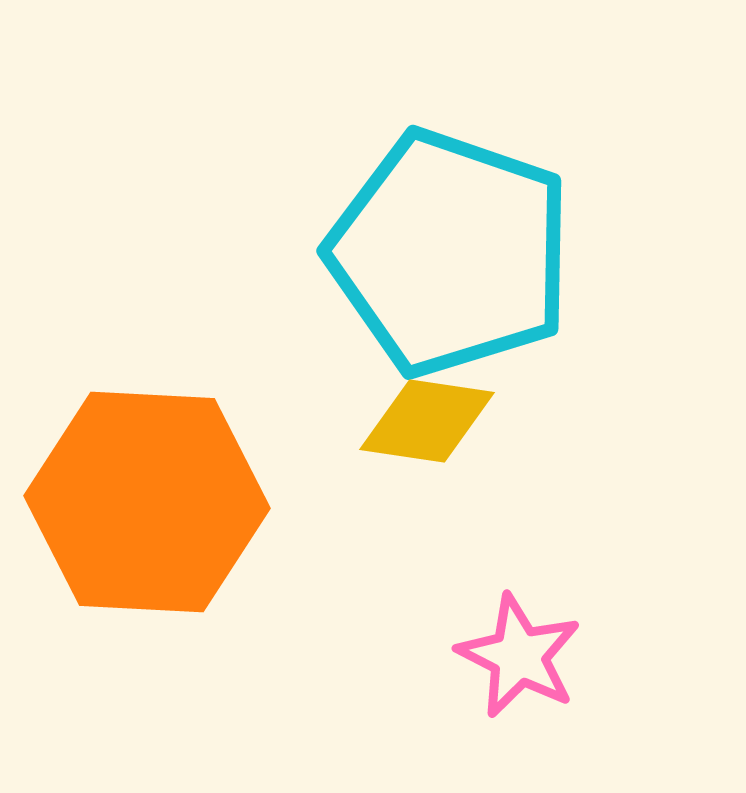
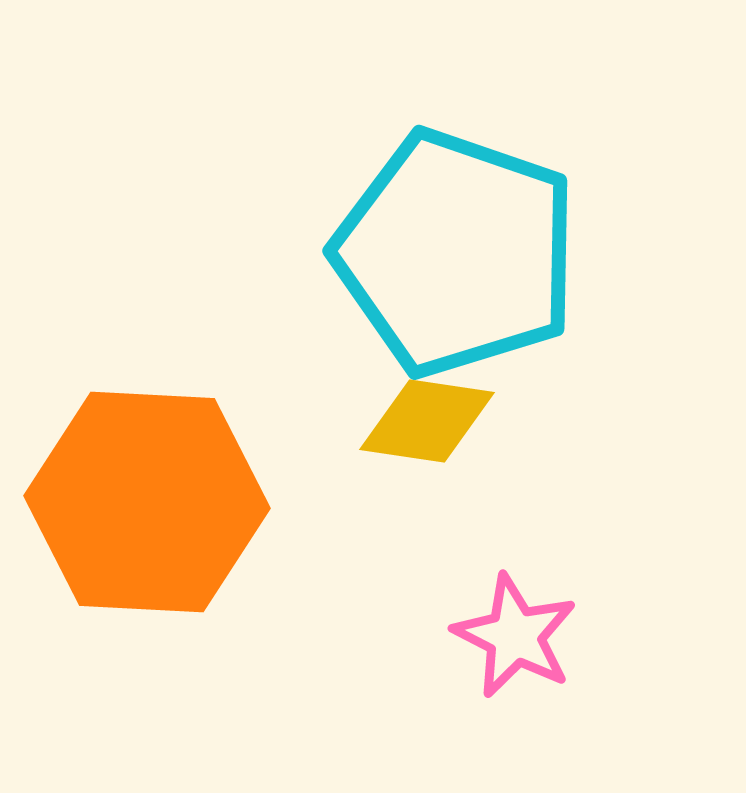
cyan pentagon: moved 6 px right
pink star: moved 4 px left, 20 px up
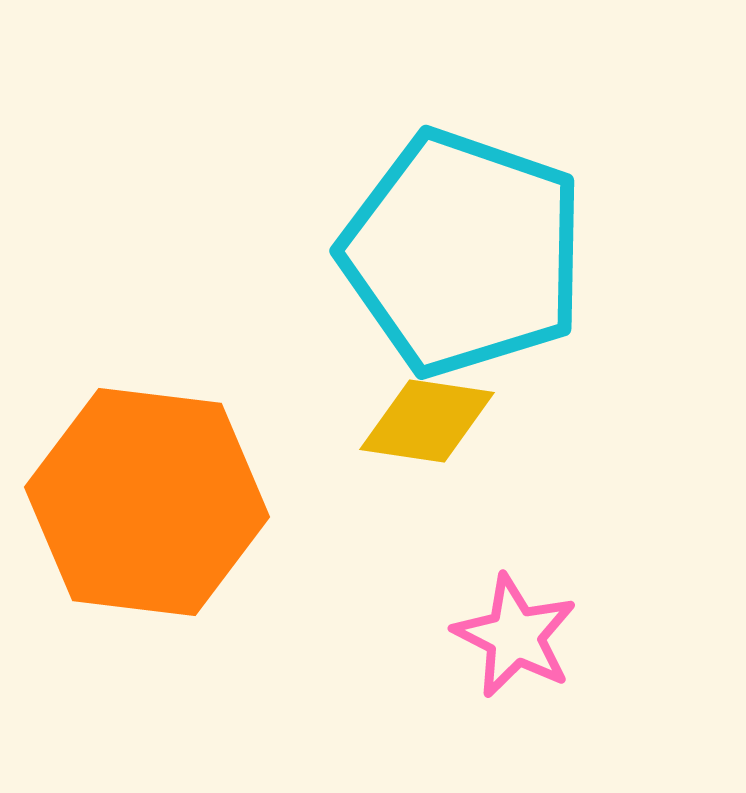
cyan pentagon: moved 7 px right
orange hexagon: rotated 4 degrees clockwise
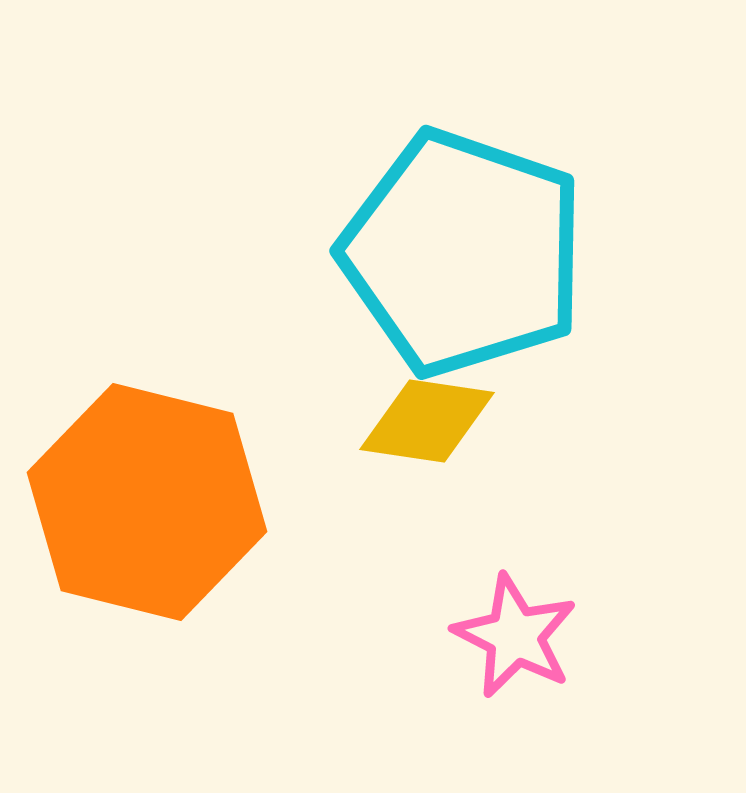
orange hexagon: rotated 7 degrees clockwise
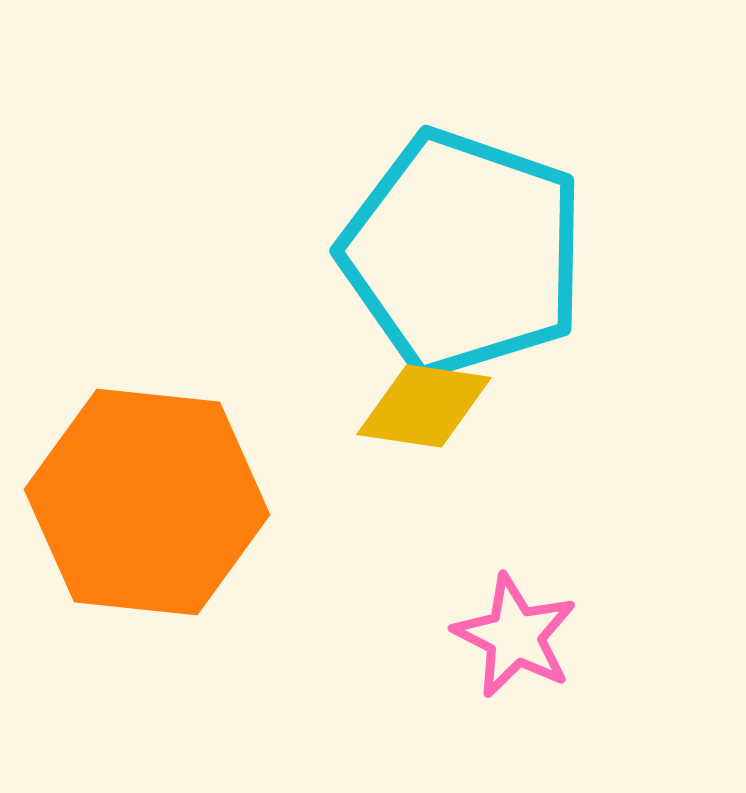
yellow diamond: moved 3 px left, 15 px up
orange hexagon: rotated 8 degrees counterclockwise
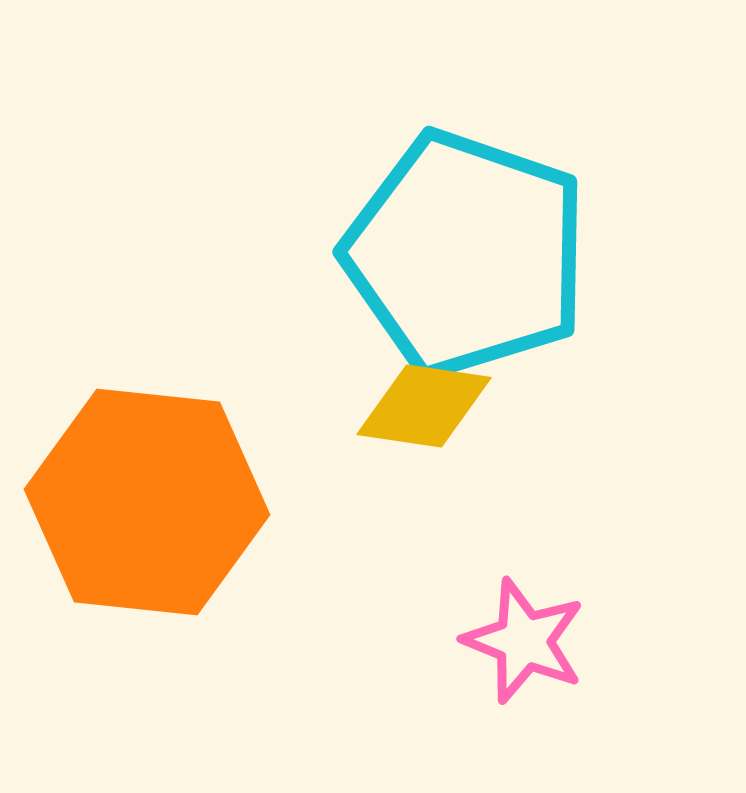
cyan pentagon: moved 3 px right, 1 px down
pink star: moved 9 px right, 5 px down; rotated 5 degrees counterclockwise
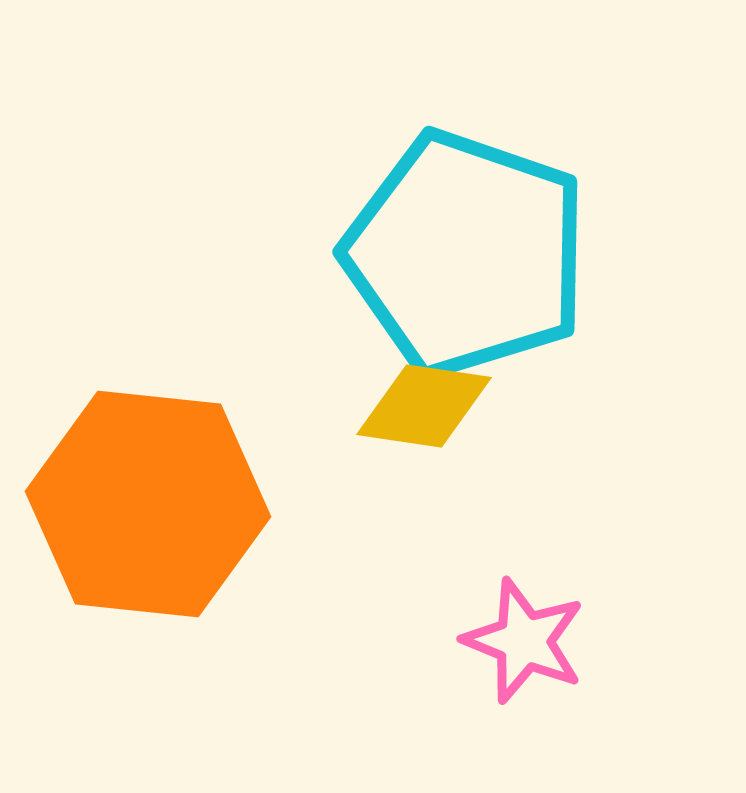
orange hexagon: moved 1 px right, 2 px down
